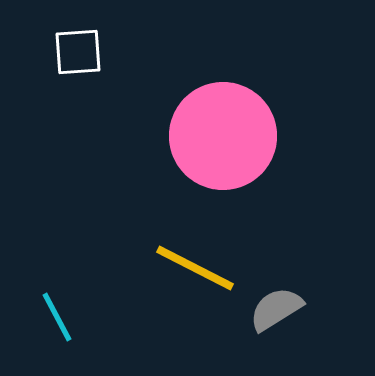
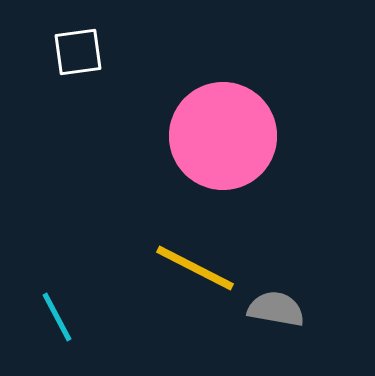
white square: rotated 4 degrees counterclockwise
gray semicircle: rotated 42 degrees clockwise
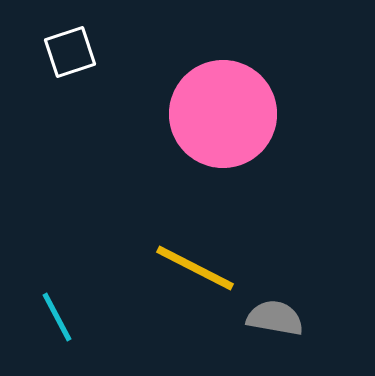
white square: moved 8 px left; rotated 10 degrees counterclockwise
pink circle: moved 22 px up
gray semicircle: moved 1 px left, 9 px down
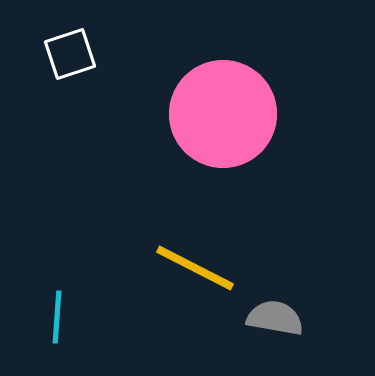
white square: moved 2 px down
cyan line: rotated 32 degrees clockwise
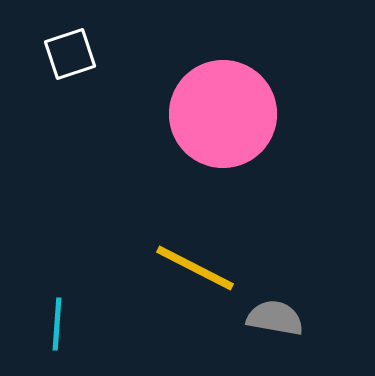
cyan line: moved 7 px down
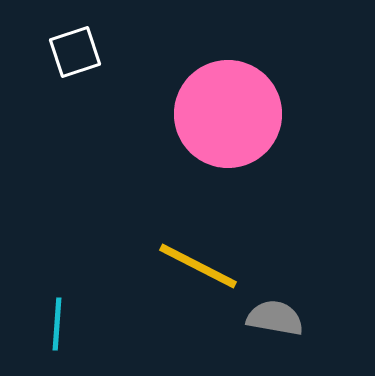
white square: moved 5 px right, 2 px up
pink circle: moved 5 px right
yellow line: moved 3 px right, 2 px up
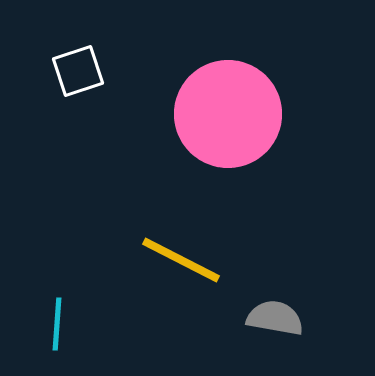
white square: moved 3 px right, 19 px down
yellow line: moved 17 px left, 6 px up
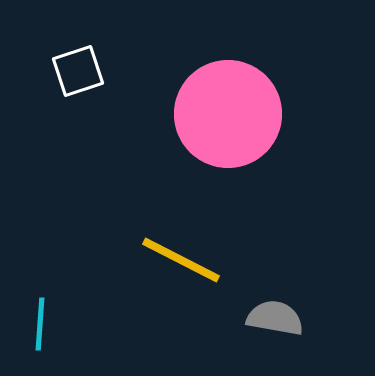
cyan line: moved 17 px left
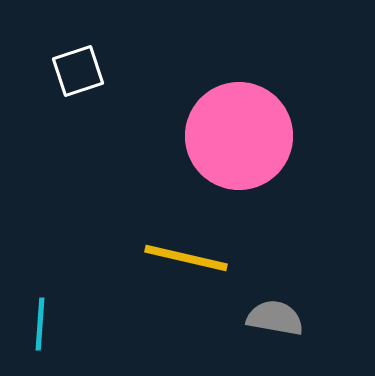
pink circle: moved 11 px right, 22 px down
yellow line: moved 5 px right, 2 px up; rotated 14 degrees counterclockwise
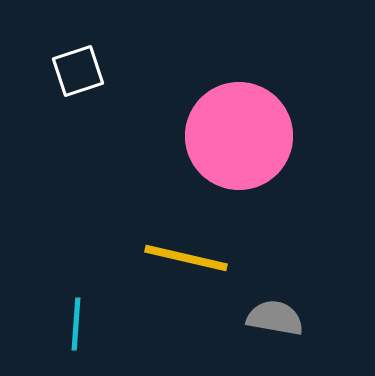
cyan line: moved 36 px right
